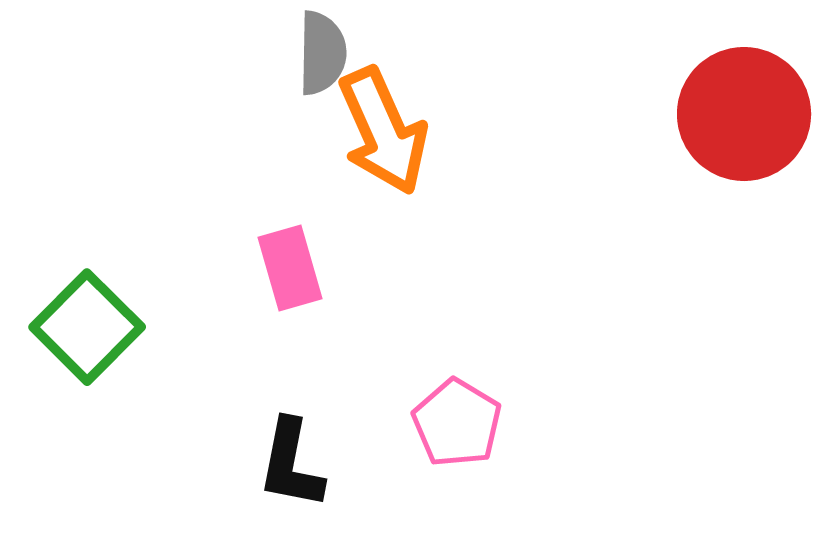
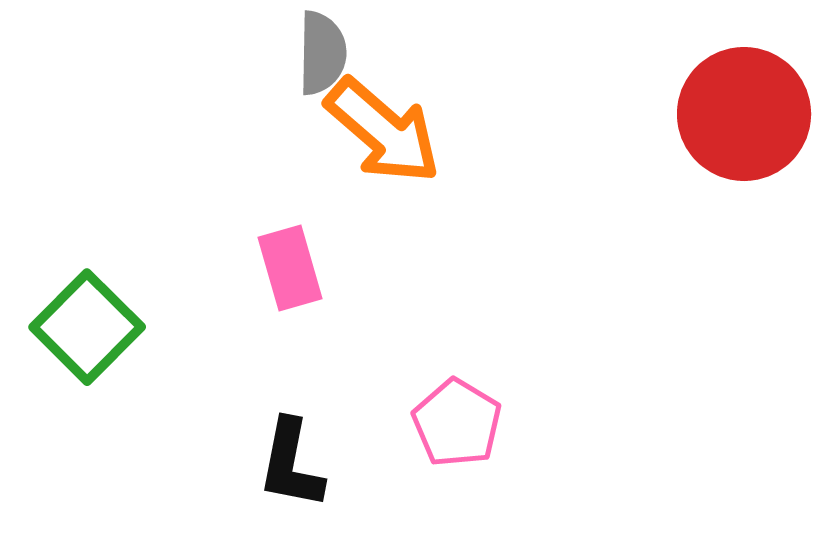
orange arrow: rotated 25 degrees counterclockwise
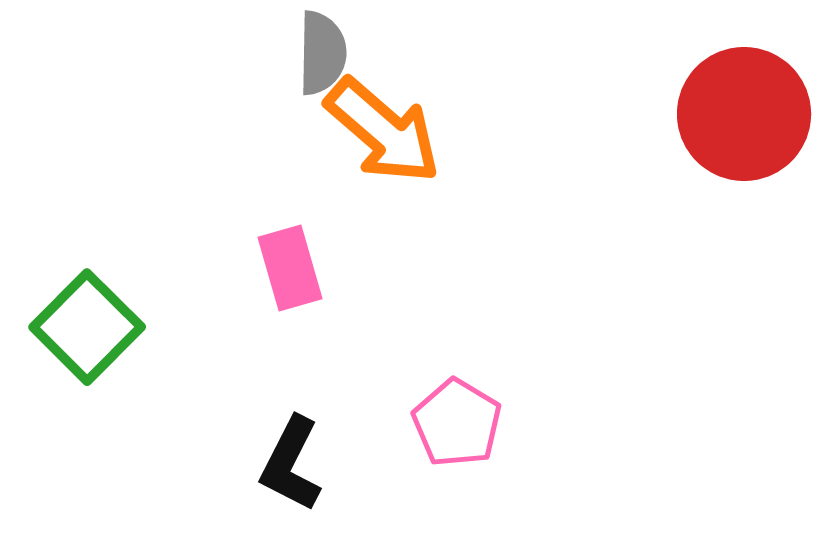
black L-shape: rotated 16 degrees clockwise
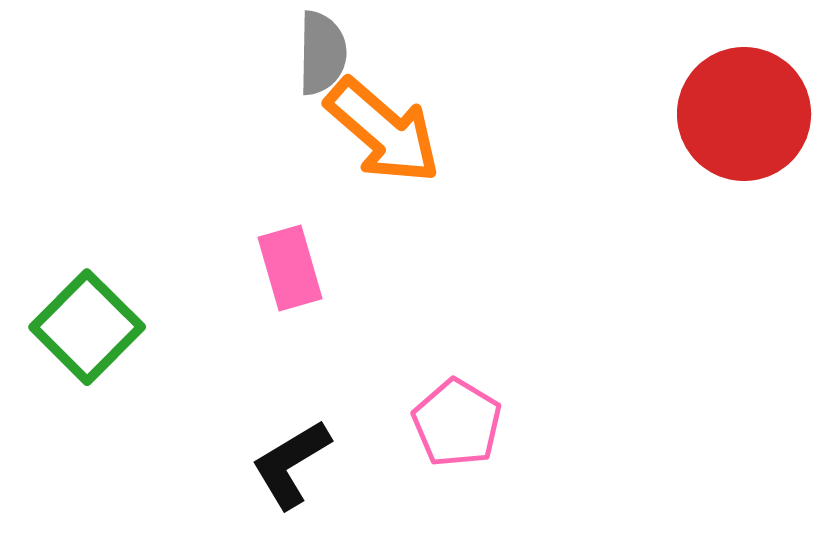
black L-shape: rotated 32 degrees clockwise
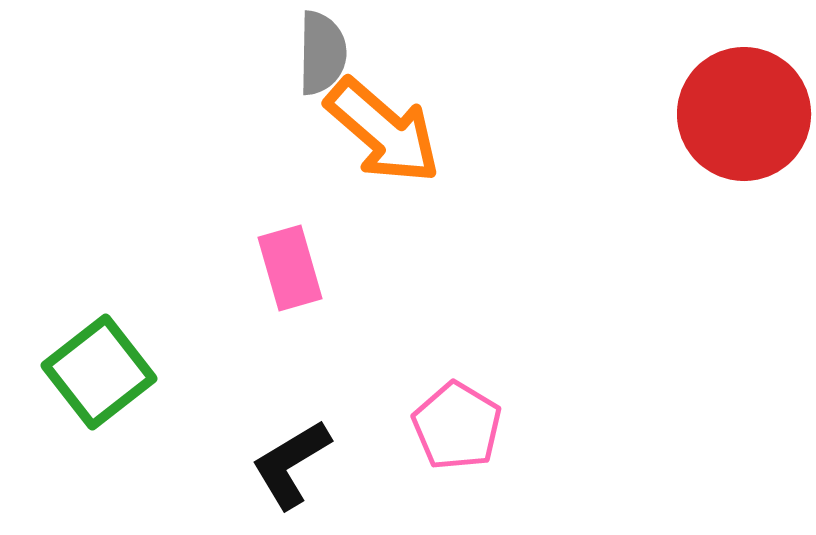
green square: moved 12 px right, 45 px down; rotated 7 degrees clockwise
pink pentagon: moved 3 px down
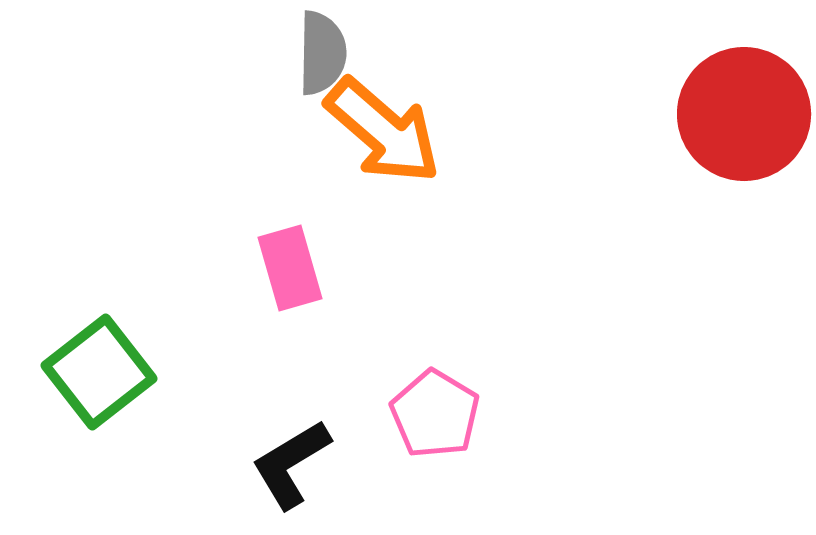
pink pentagon: moved 22 px left, 12 px up
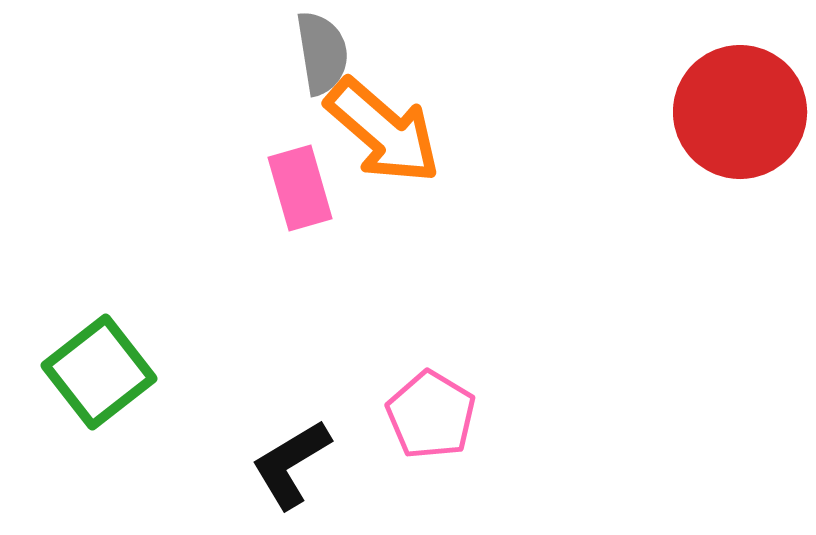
gray semicircle: rotated 10 degrees counterclockwise
red circle: moved 4 px left, 2 px up
pink rectangle: moved 10 px right, 80 px up
pink pentagon: moved 4 px left, 1 px down
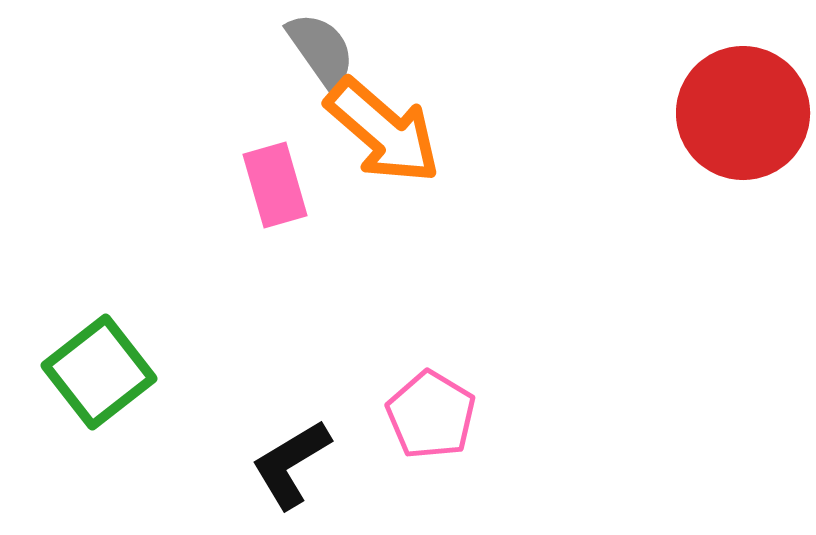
gray semicircle: moved 1 px left, 3 px up; rotated 26 degrees counterclockwise
red circle: moved 3 px right, 1 px down
pink rectangle: moved 25 px left, 3 px up
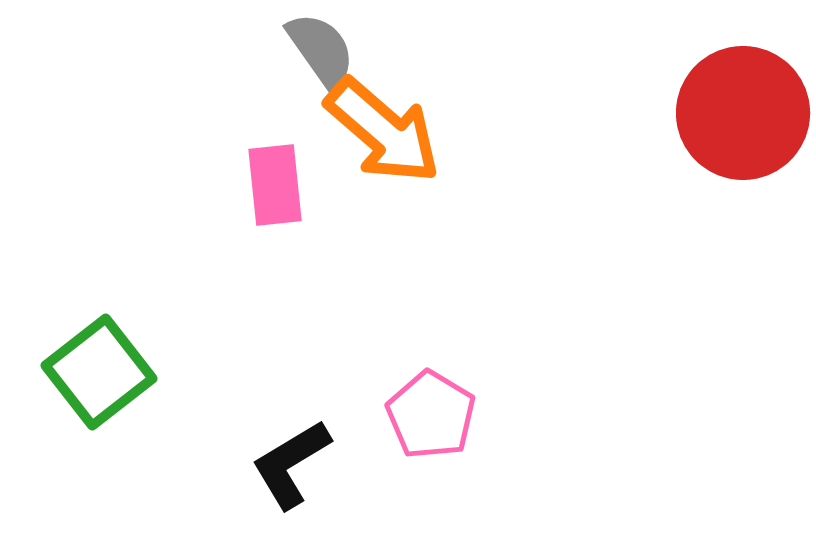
pink rectangle: rotated 10 degrees clockwise
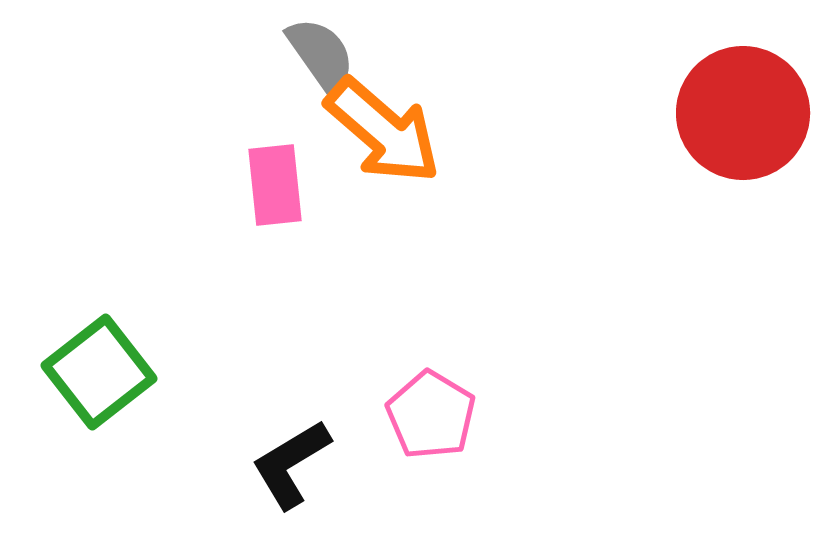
gray semicircle: moved 5 px down
